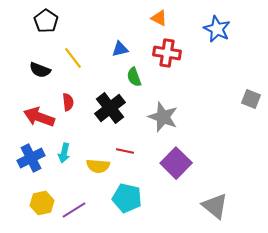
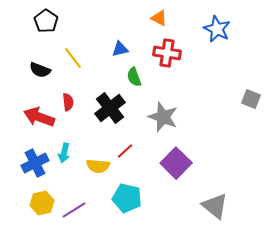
red line: rotated 54 degrees counterclockwise
blue cross: moved 4 px right, 5 px down
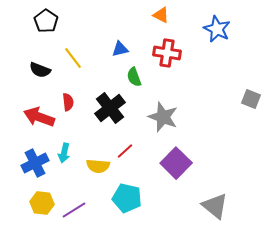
orange triangle: moved 2 px right, 3 px up
yellow hexagon: rotated 20 degrees clockwise
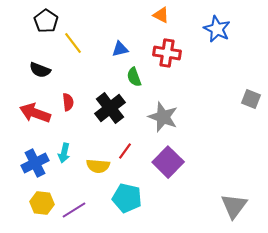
yellow line: moved 15 px up
red arrow: moved 4 px left, 4 px up
red line: rotated 12 degrees counterclockwise
purple square: moved 8 px left, 1 px up
gray triangle: moved 19 px right; rotated 28 degrees clockwise
